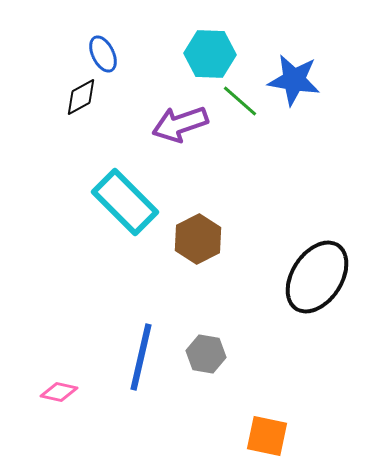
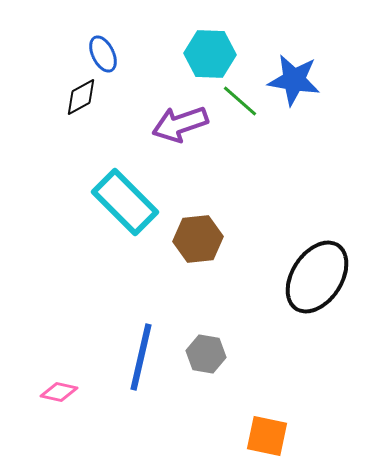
brown hexagon: rotated 21 degrees clockwise
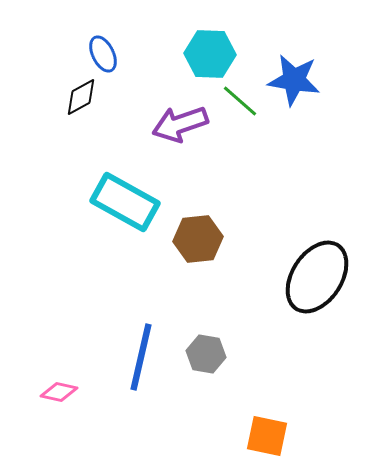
cyan rectangle: rotated 16 degrees counterclockwise
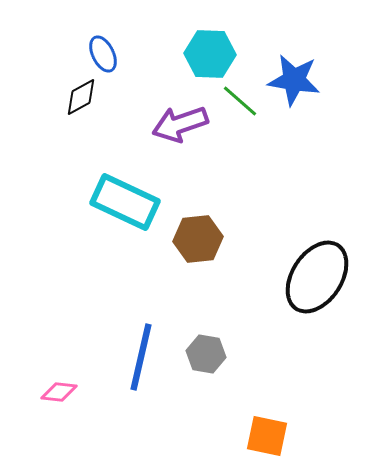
cyan rectangle: rotated 4 degrees counterclockwise
pink diamond: rotated 6 degrees counterclockwise
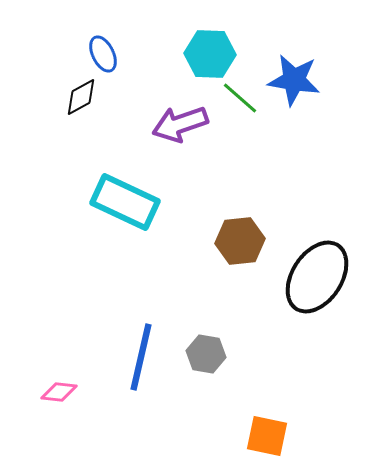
green line: moved 3 px up
brown hexagon: moved 42 px right, 2 px down
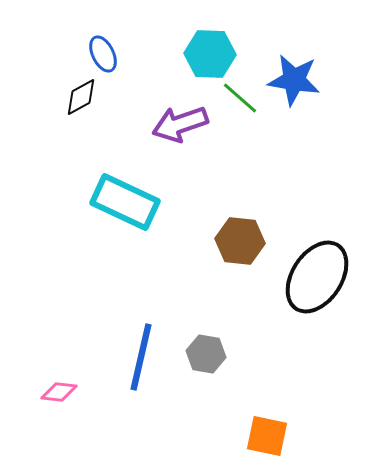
brown hexagon: rotated 12 degrees clockwise
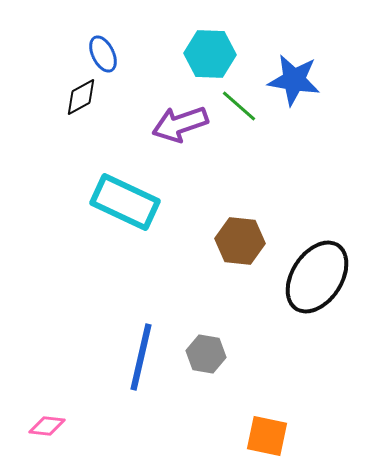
green line: moved 1 px left, 8 px down
pink diamond: moved 12 px left, 34 px down
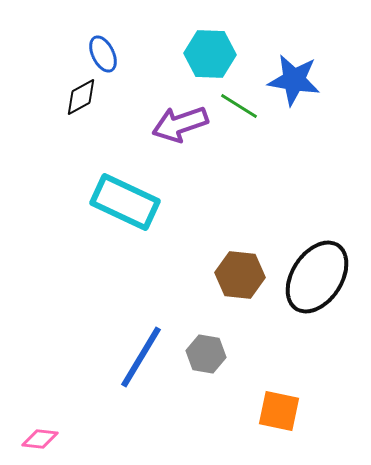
green line: rotated 9 degrees counterclockwise
brown hexagon: moved 34 px down
blue line: rotated 18 degrees clockwise
pink diamond: moved 7 px left, 13 px down
orange square: moved 12 px right, 25 px up
